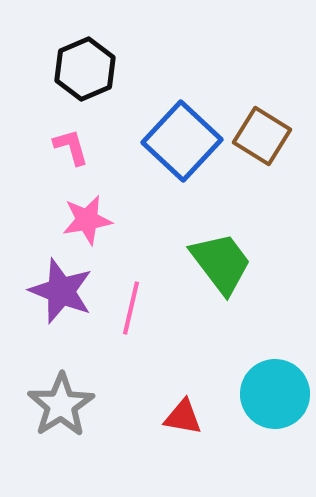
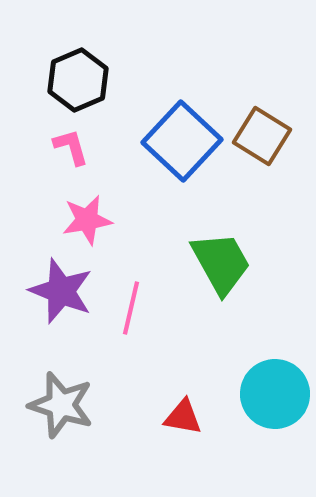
black hexagon: moved 7 px left, 11 px down
green trapezoid: rotated 8 degrees clockwise
gray star: rotated 22 degrees counterclockwise
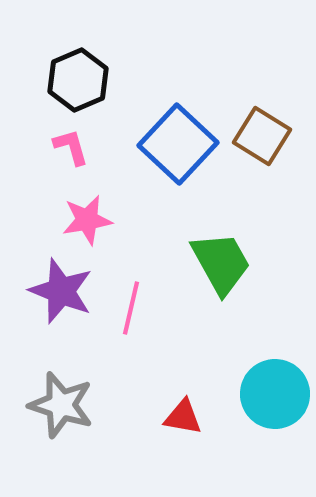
blue square: moved 4 px left, 3 px down
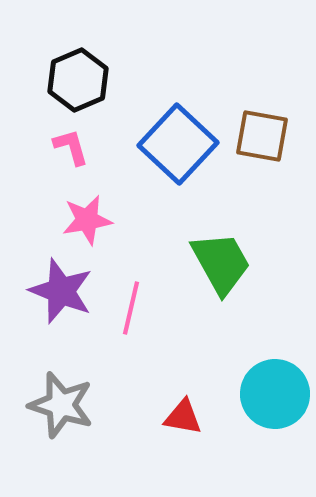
brown square: rotated 22 degrees counterclockwise
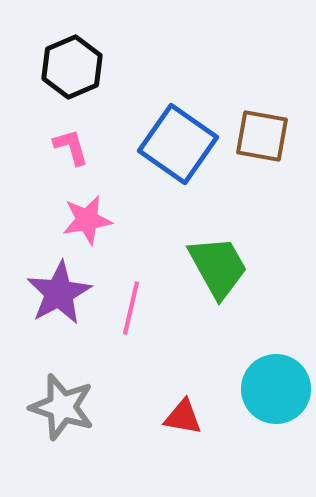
black hexagon: moved 6 px left, 13 px up
blue square: rotated 8 degrees counterclockwise
green trapezoid: moved 3 px left, 4 px down
purple star: moved 2 px left, 2 px down; rotated 22 degrees clockwise
cyan circle: moved 1 px right, 5 px up
gray star: moved 1 px right, 2 px down
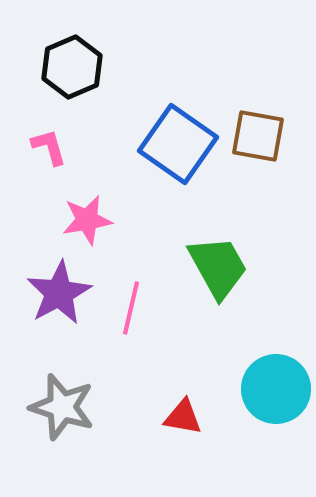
brown square: moved 4 px left
pink L-shape: moved 22 px left
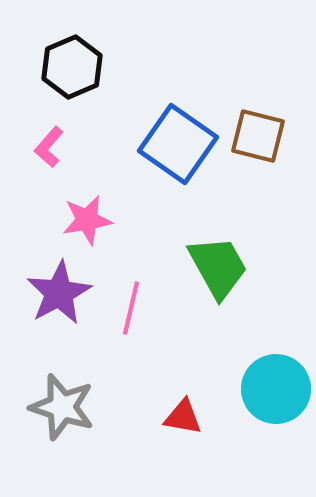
brown square: rotated 4 degrees clockwise
pink L-shape: rotated 123 degrees counterclockwise
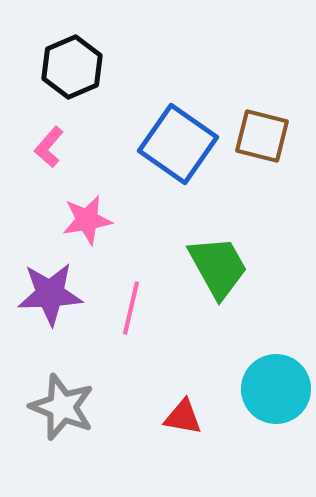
brown square: moved 4 px right
purple star: moved 9 px left, 1 px down; rotated 26 degrees clockwise
gray star: rotated 4 degrees clockwise
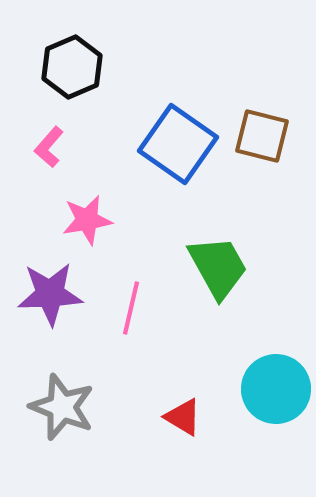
red triangle: rotated 21 degrees clockwise
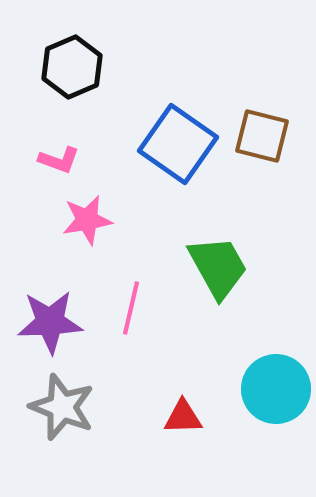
pink L-shape: moved 10 px right, 13 px down; rotated 111 degrees counterclockwise
purple star: moved 28 px down
red triangle: rotated 33 degrees counterclockwise
